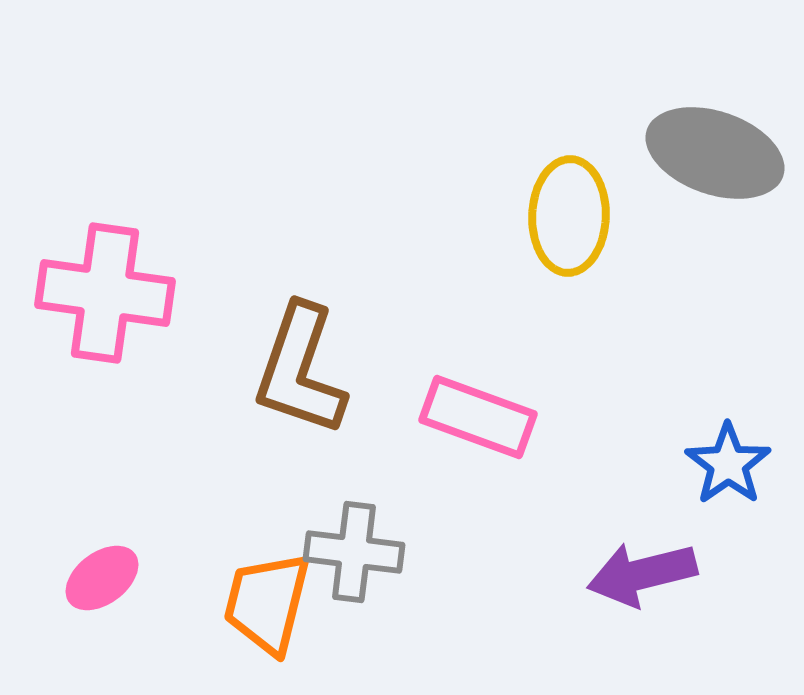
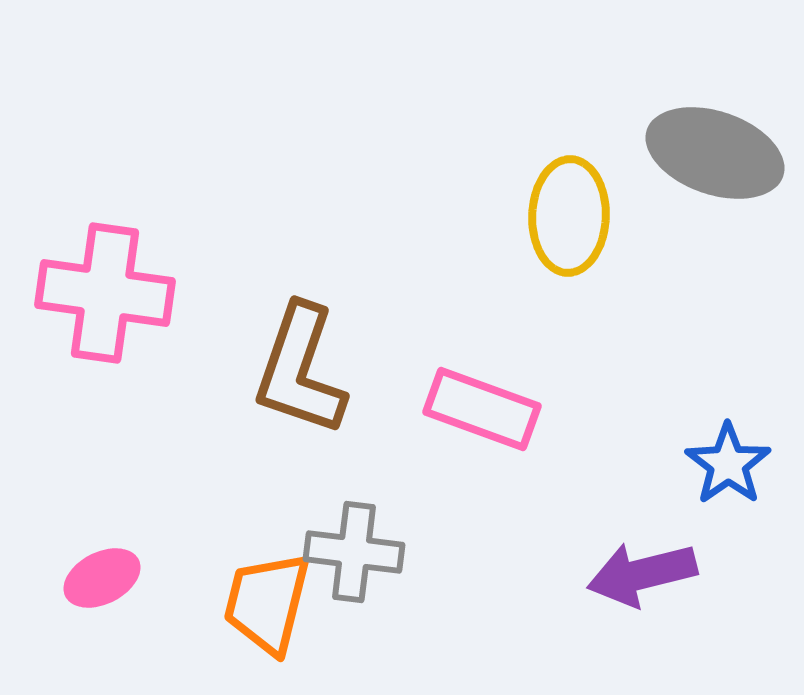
pink rectangle: moved 4 px right, 8 px up
pink ellipse: rotated 10 degrees clockwise
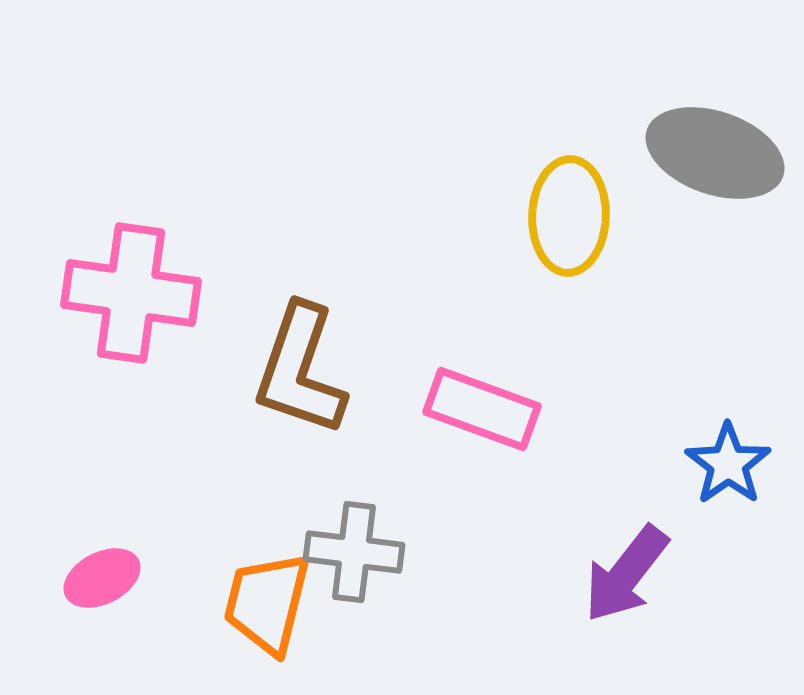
pink cross: moved 26 px right
purple arrow: moved 16 px left; rotated 38 degrees counterclockwise
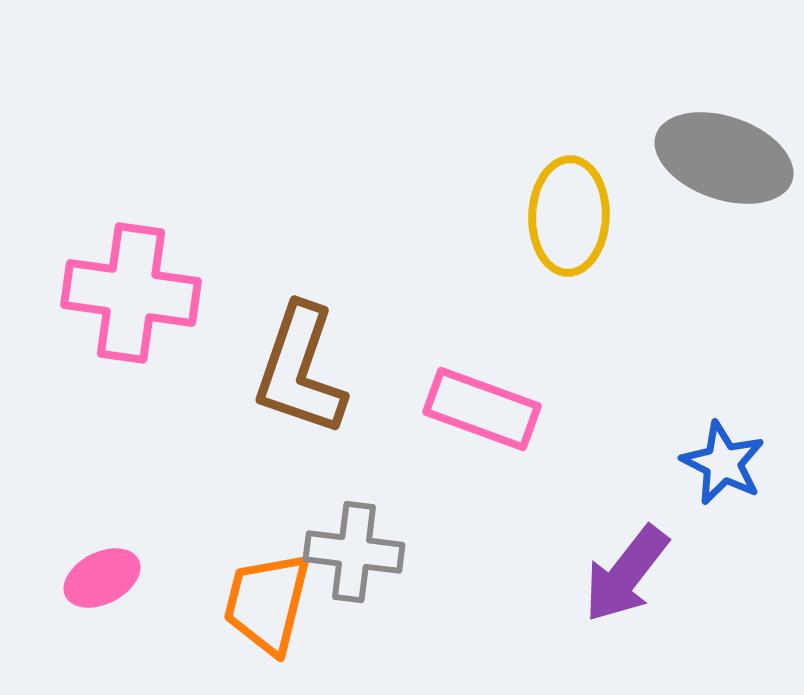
gray ellipse: moved 9 px right, 5 px down
blue star: moved 5 px left, 1 px up; rotated 10 degrees counterclockwise
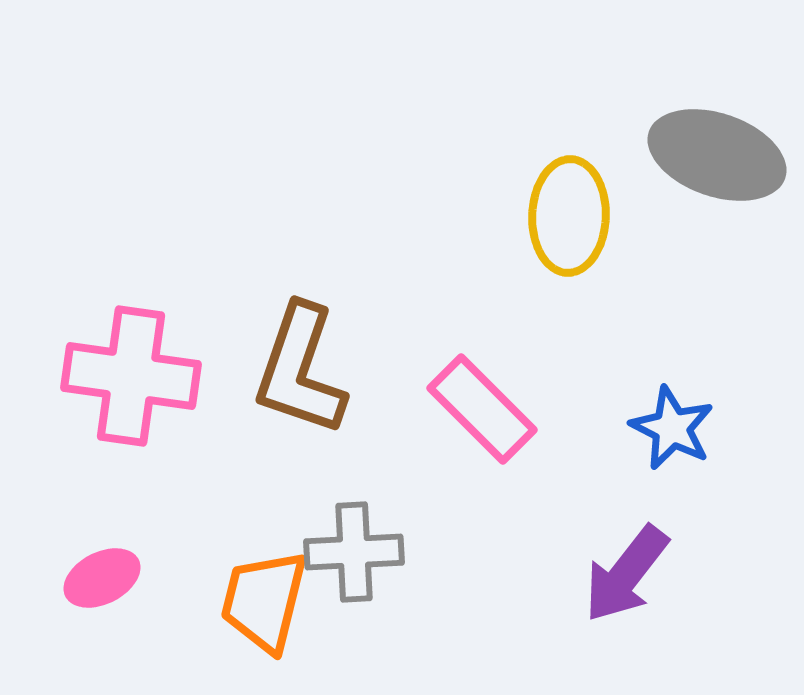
gray ellipse: moved 7 px left, 3 px up
pink cross: moved 83 px down
pink rectangle: rotated 25 degrees clockwise
blue star: moved 51 px left, 35 px up
gray cross: rotated 10 degrees counterclockwise
orange trapezoid: moved 3 px left, 2 px up
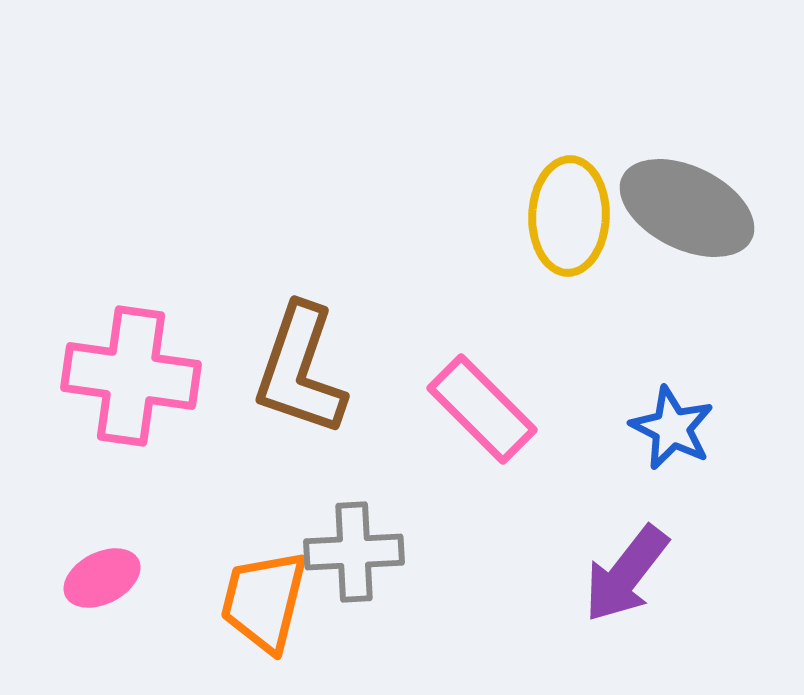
gray ellipse: moved 30 px left, 53 px down; rotated 7 degrees clockwise
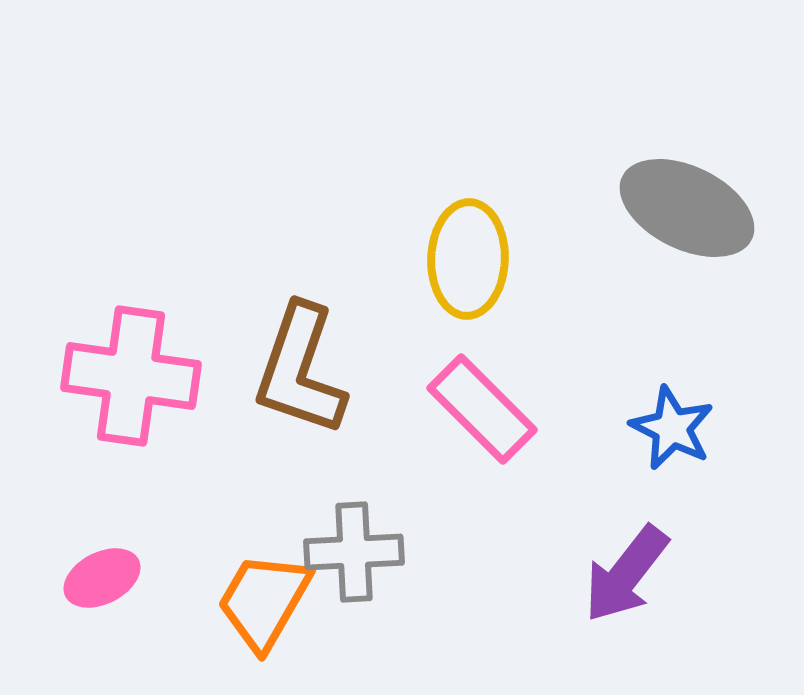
yellow ellipse: moved 101 px left, 43 px down
orange trapezoid: rotated 16 degrees clockwise
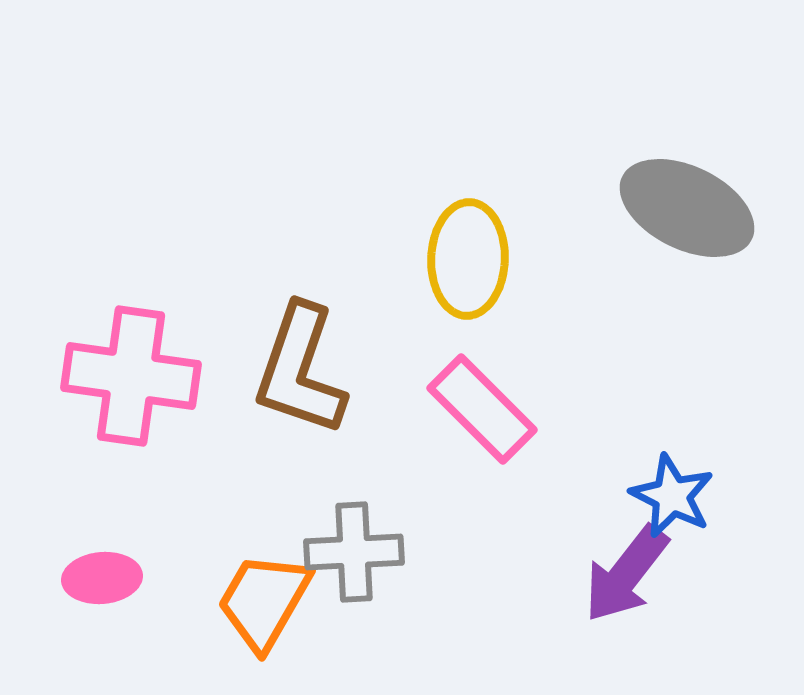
blue star: moved 68 px down
pink ellipse: rotated 22 degrees clockwise
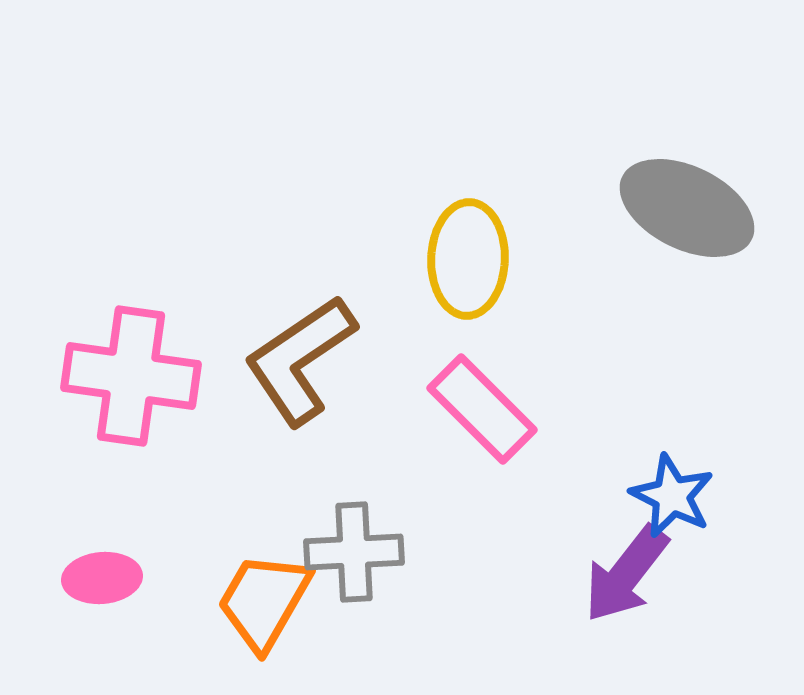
brown L-shape: moved 10 px up; rotated 37 degrees clockwise
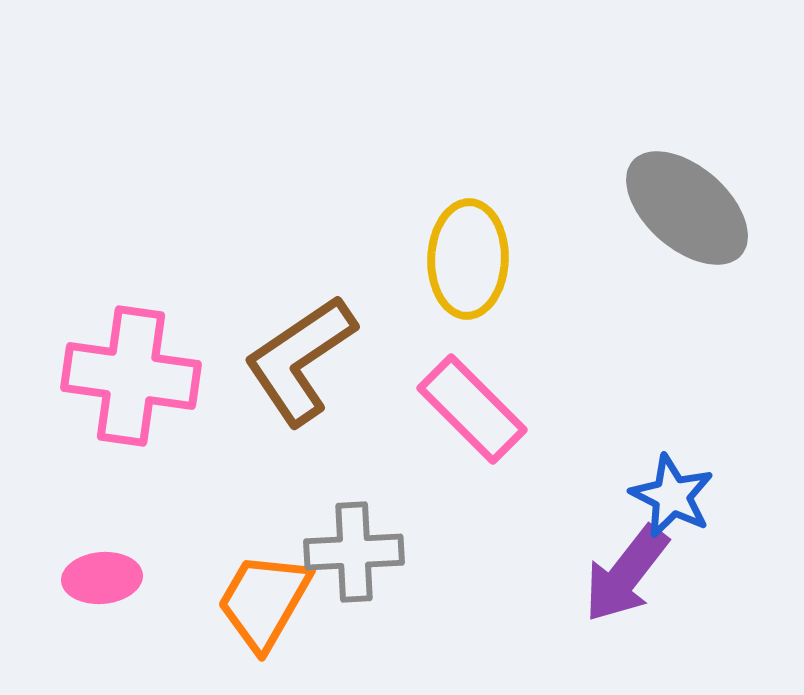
gray ellipse: rotated 15 degrees clockwise
pink rectangle: moved 10 px left
